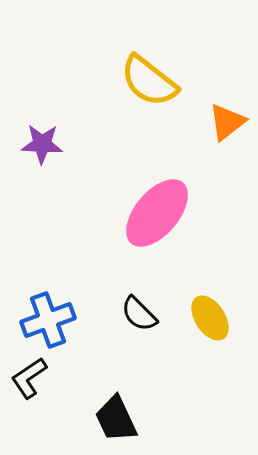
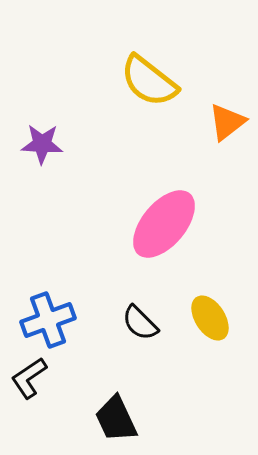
pink ellipse: moved 7 px right, 11 px down
black semicircle: moved 1 px right, 9 px down
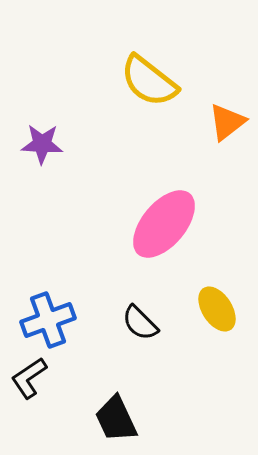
yellow ellipse: moved 7 px right, 9 px up
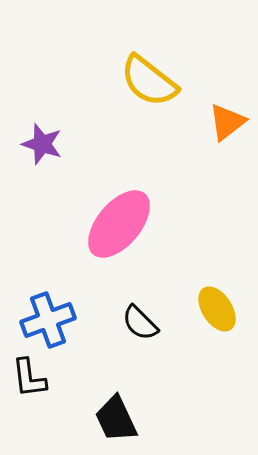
purple star: rotated 15 degrees clockwise
pink ellipse: moved 45 px left
black L-shape: rotated 63 degrees counterclockwise
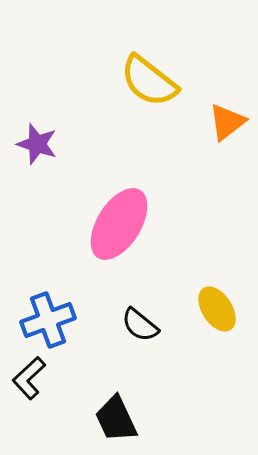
purple star: moved 5 px left
pink ellipse: rotated 8 degrees counterclockwise
black semicircle: moved 2 px down; rotated 6 degrees counterclockwise
black L-shape: rotated 54 degrees clockwise
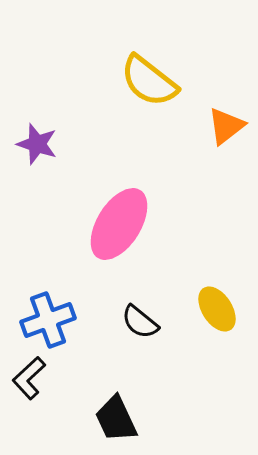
orange triangle: moved 1 px left, 4 px down
black semicircle: moved 3 px up
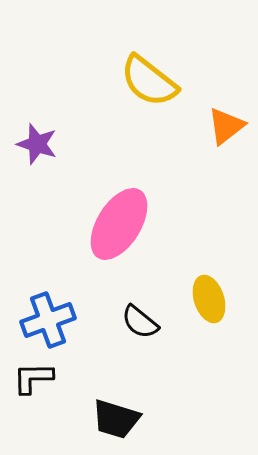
yellow ellipse: moved 8 px left, 10 px up; rotated 15 degrees clockwise
black L-shape: moved 4 px right; rotated 42 degrees clockwise
black trapezoid: rotated 48 degrees counterclockwise
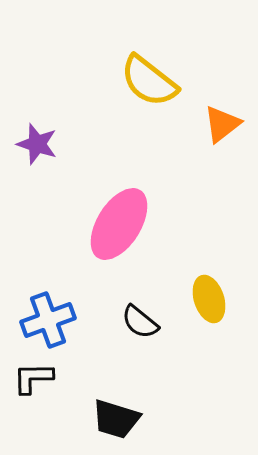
orange triangle: moved 4 px left, 2 px up
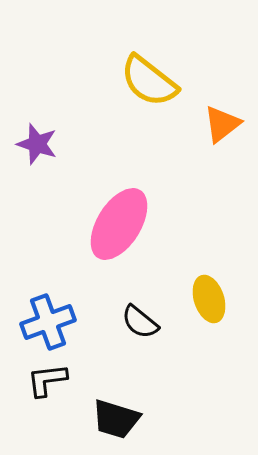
blue cross: moved 2 px down
black L-shape: moved 14 px right, 2 px down; rotated 6 degrees counterclockwise
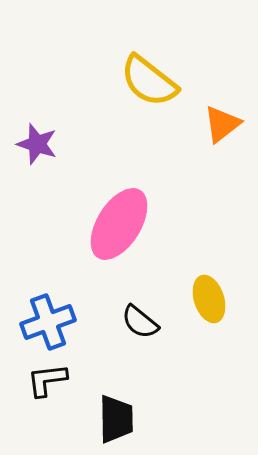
black trapezoid: rotated 108 degrees counterclockwise
